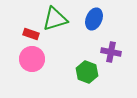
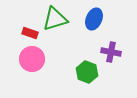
red rectangle: moved 1 px left, 1 px up
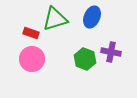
blue ellipse: moved 2 px left, 2 px up
red rectangle: moved 1 px right
green hexagon: moved 2 px left, 13 px up
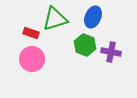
blue ellipse: moved 1 px right
green hexagon: moved 14 px up
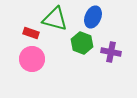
green triangle: rotated 32 degrees clockwise
green hexagon: moved 3 px left, 2 px up
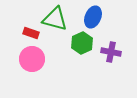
green hexagon: rotated 15 degrees clockwise
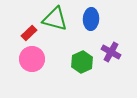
blue ellipse: moved 2 px left, 2 px down; rotated 20 degrees counterclockwise
red rectangle: moved 2 px left; rotated 63 degrees counterclockwise
green hexagon: moved 19 px down
purple cross: rotated 18 degrees clockwise
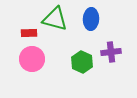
red rectangle: rotated 42 degrees clockwise
purple cross: rotated 36 degrees counterclockwise
green hexagon: rotated 10 degrees counterclockwise
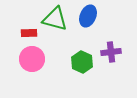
blue ellipse: moved 3 px left, 3 px up; rotated 20 degrees clockwise
